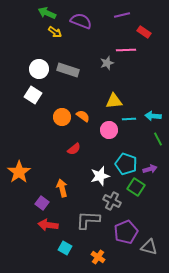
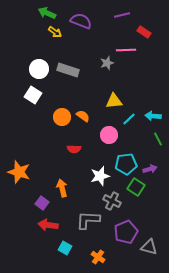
cyan line: rotated 40 degrees counterclockwise
pink circle: moved 5 px down
red semicircle: rotated 40 degrees clockwise
cyan pentagon: rotated 25 degrees counterclockwise
orange star: rotated 20 degrees counterclockwise
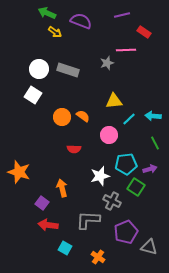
green line: moved 3 px left, 4 px down
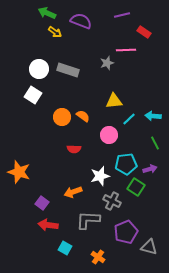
orange arrow: moved 11 px right, 4 px down; rotated 96 degrees counterclockwise
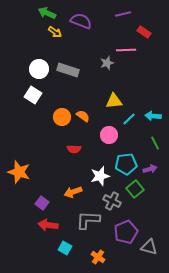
purple line: moved 1 px right, 1 px up
green square: moved 1 px left, 2 px down; rotated 18 degrees clockwise
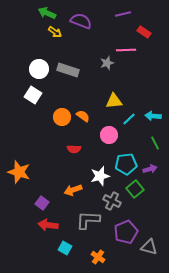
orange arrow: moved 2 px up
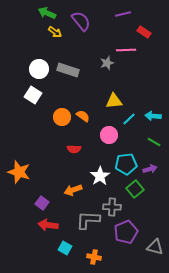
purple semicircle: rotated 30 degrees clockwise
green line: moved 1 px left, 1 px up; rotated 32 degrees counterclockwise
white star: rotated 18 degrees counterclockwise
gray cross: moved 6 px down; rotated 24 degrees counterclockwise
gray triangle: moved 6 px right
orange cross: moved 4 px left; rotated 24 degrees counterclockwise
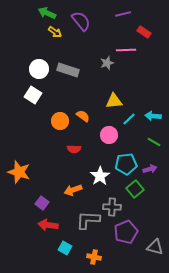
orange circle: moved 2 px left, 4 px down
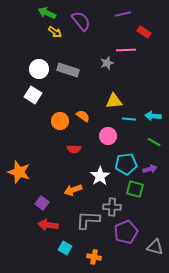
cyan line: rotated 48 degrees clockwise
pink circle: moved 1 px left, 1 px down
green square: rotated 36 degrees counterclockwise
